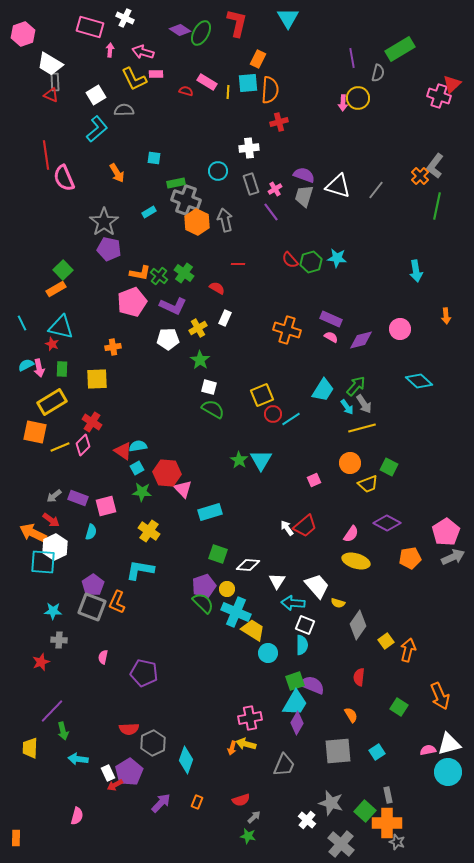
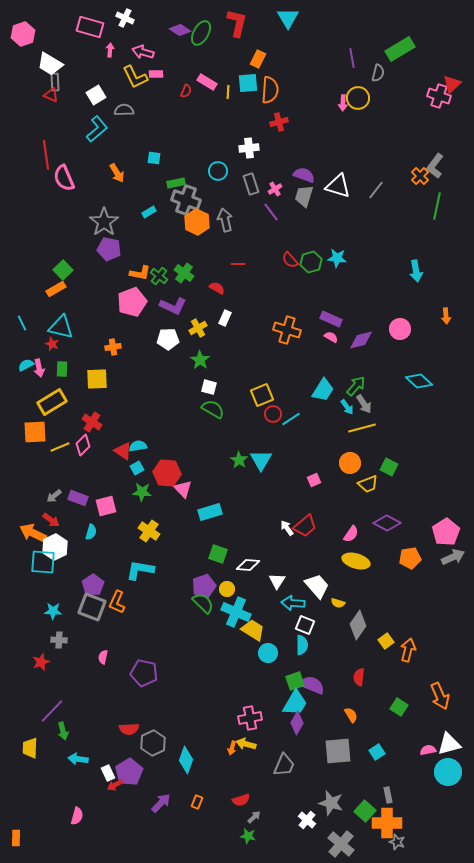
yellow L-shape at (134, 79): moved 1 px right, 2 px up
red semicircle at (186, 91): rotated 96 degrees clockwise
orange square at (35, 432): rotated 15 degrees counterclockwise
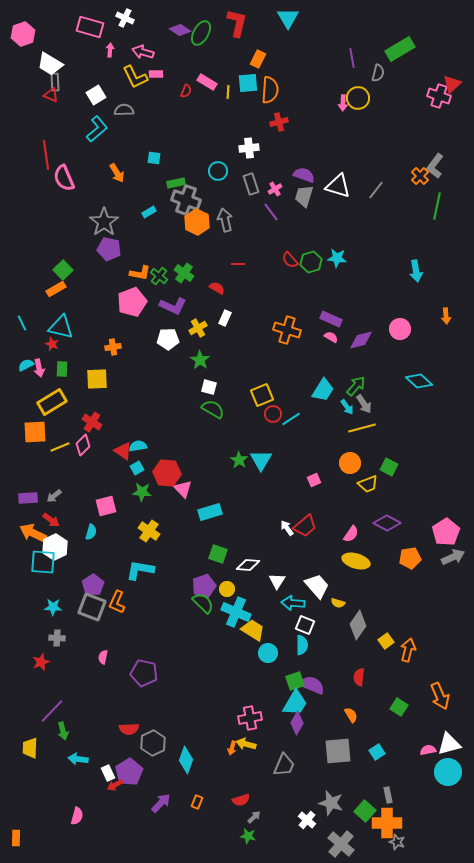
purple rectangle at (78, 498): moved 50 px left; rotated 24 degrees counterclockwise
cyan star at (53, 611): moved 4 px up
gray cross at (59, 640): moved 2 px left, 2 px up
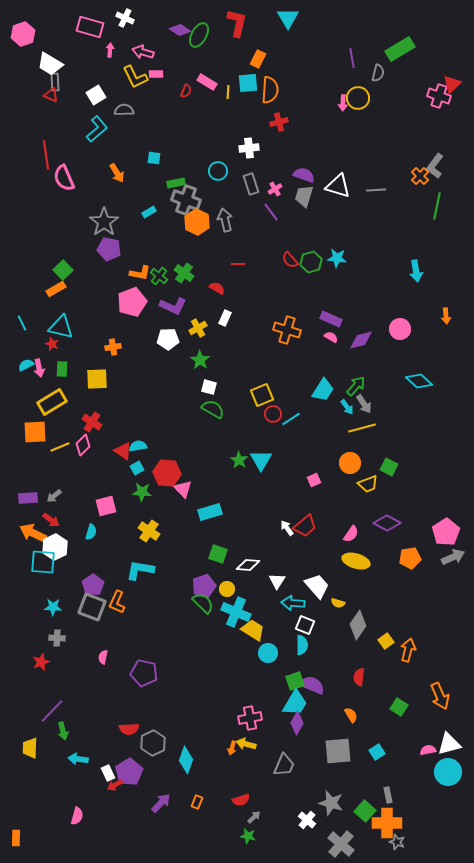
green ellipse at (201, 33): moved 2 px left, 2 px down
gray line at (376, 190): rotated 48 degrees clockwise
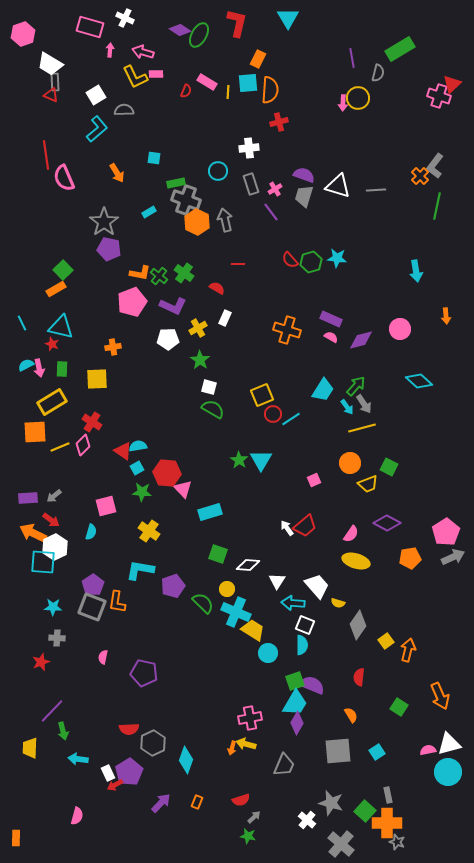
purple pentagon at (204, 586): moved 31 px left
orange L-shape at (117, 602): rotated 15 degrees counterclockwise
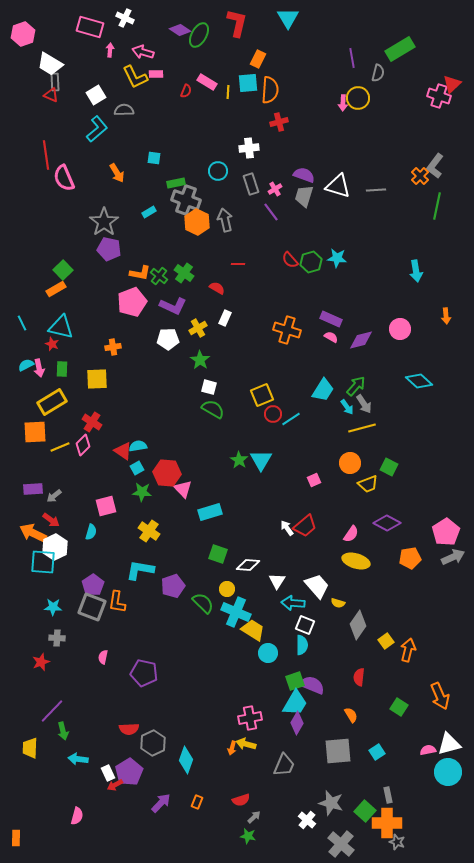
purple rectangle at (28, 498): moved 5 px right, 9 px up
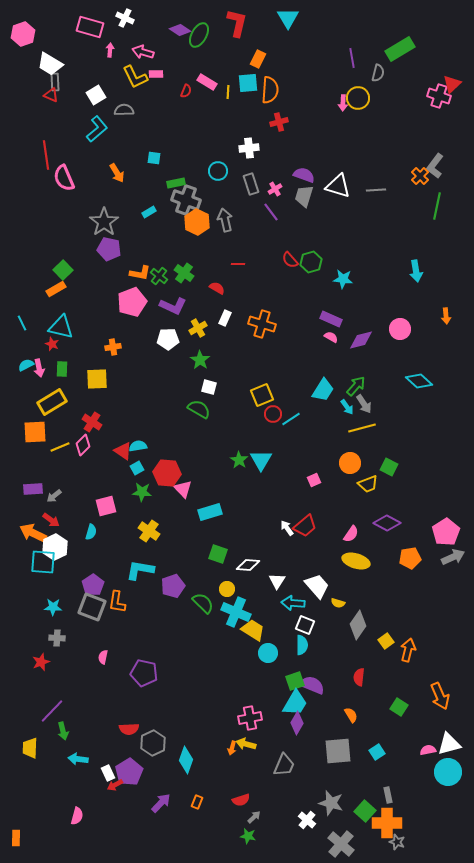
cyan star at (337, 258): moved 6 px right, 21 px down
orange cross at (287, 330): moved 25 px left, 6 px up
green semicircle at (213, 409): moved 14 px left
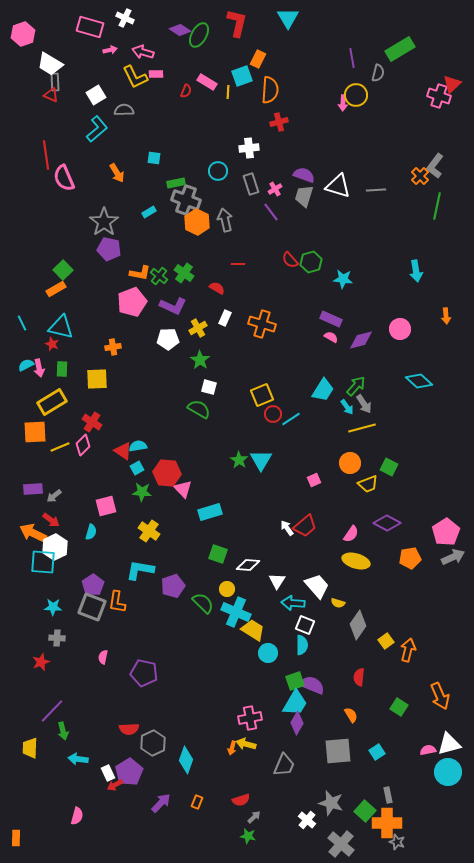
pink arrow at (110, 50): rotated 72 degrees clockwise
cyan square at (248, 83): moved 6 px left, 7 px up; rotated 15 degrees counterclockwise
yellow circle at (358, 98): moved 2 px left, 3 px up
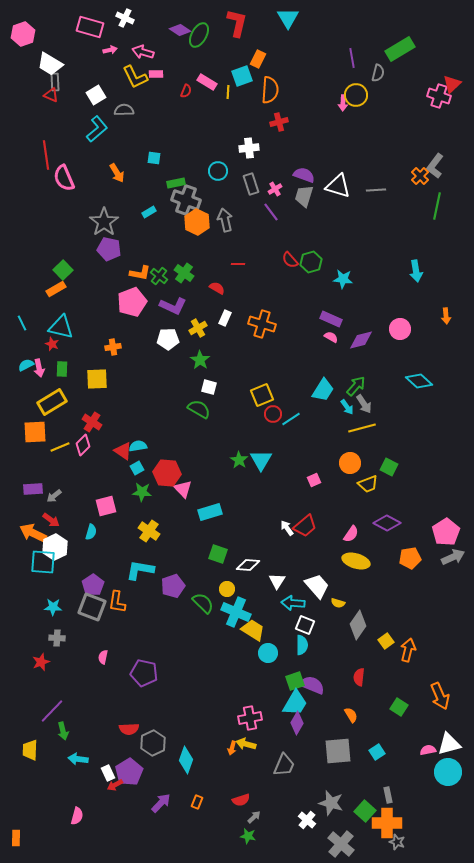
yellow trapezoid at (30, 748): moved 2 px down
